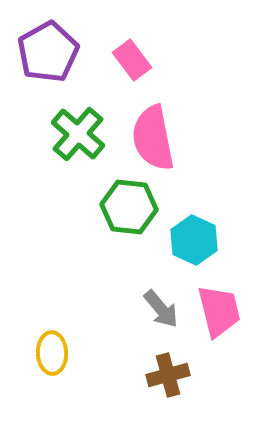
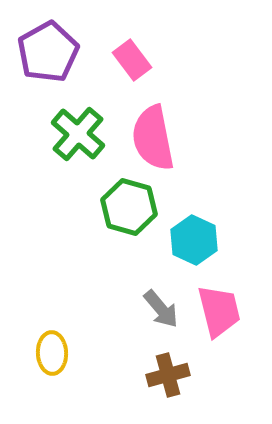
green hexagon: rotated 10 degrees clockwise
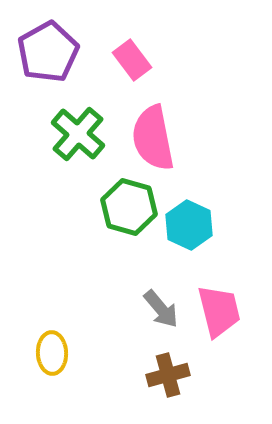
cyan hexagon: moved 5 px left, 15 px up
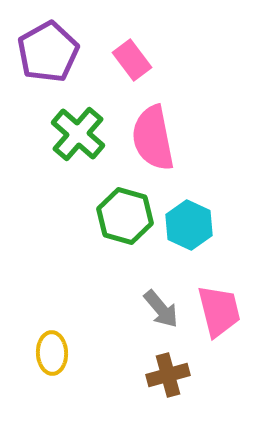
green hexagon: moved 4 px left, 9 px down
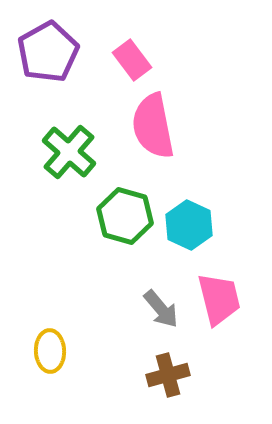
green cross: moved 9 px left, 18 px down
pink semicircle: moved 12 px up
pink trapezoid: moved 12 px up
yellow ellipse: moved 2 px left, 2 px up
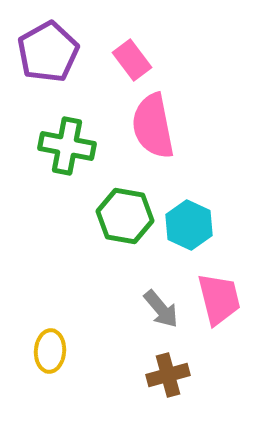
green cross: moved 2 px left, 6 px up; rotated 30 degrees counterclockwise
green hexagon: rotated 6 degrees counterclockwise
yellow ellipse: rotated 6 degrees clockwise
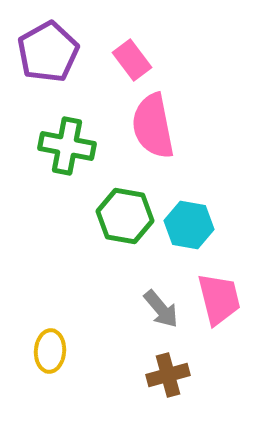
cyan hexagon: rotated 15 degrees counterclockwise
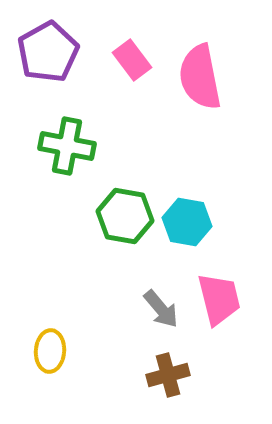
pink semicircle: moved 47 px right, 49 px up
cyan hexagon: moved 2 px left, 3 px up
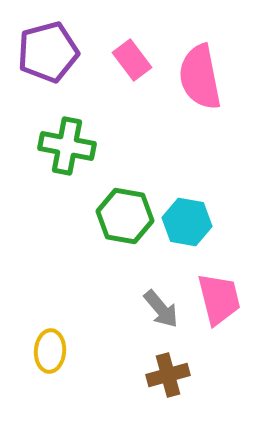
purple pentagon: rotated 14 degrees clockwise
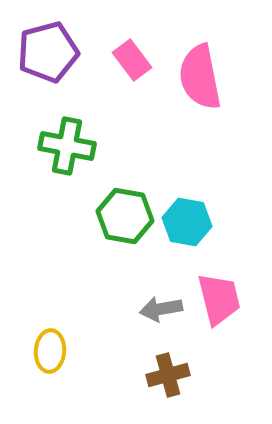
gray arrow: rotated 120 degrees clockwise
